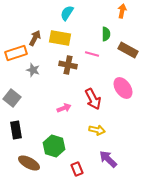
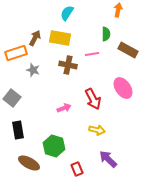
orange arrow: moved 4 px left, 1 px up
pink line: rotated 24 degrees counterclockwise
black rectangle: moved 2 px right
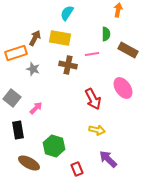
gray star: moved 1 px up
pink arrow: moved 28 px left; rotated 24 degrees counterclockwise
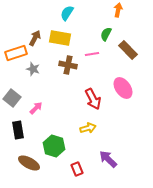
green semicircle: rotated 152 degrees counterclockwise
brown rectangle: rotated 18 degrees clockwise
yellow arrow: moved 9 px left, 2 px up; rotated 28 degrees counterclockwise
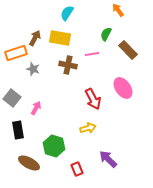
orange arrow: rotated 48 degrees counterclockwise
pink arrow: rotated 16 degrees counterclockwise
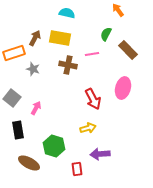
cyan semicircle: rotated 70 degrees clockwise
orange rectangle: moved 2 px left
pink ellipse: rotated 50 degrees clockwise
purple arrow: moved 8 px left, 5 px up; rotated 48 degrees counterclockwise
red rectangle: rotated 16 degrees clockwise
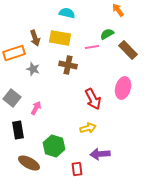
green semicircle: moved 1 px right; rotated 32 degrees clockwise
brown arrow: rotated 133 degrees clockwise
pink line: moved 7 px up
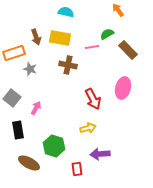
cyan semicircle: moved 1 px left, 1 px up
brown arrow: moved 1 px right, 1 px up
gray star: moved 3 px left
